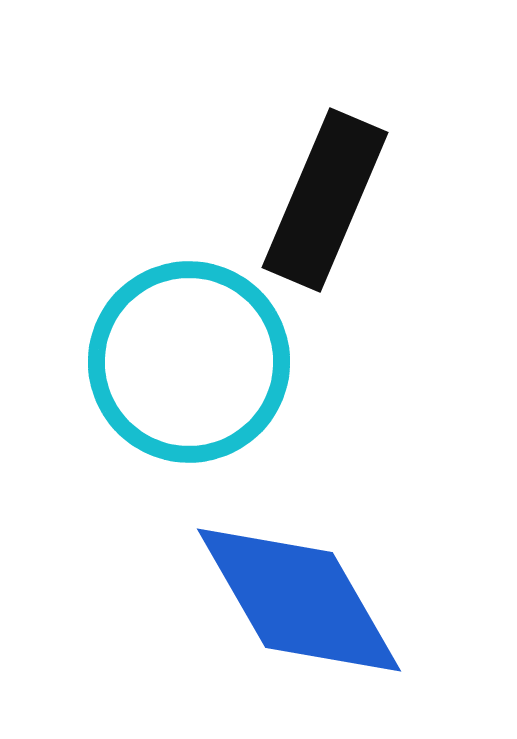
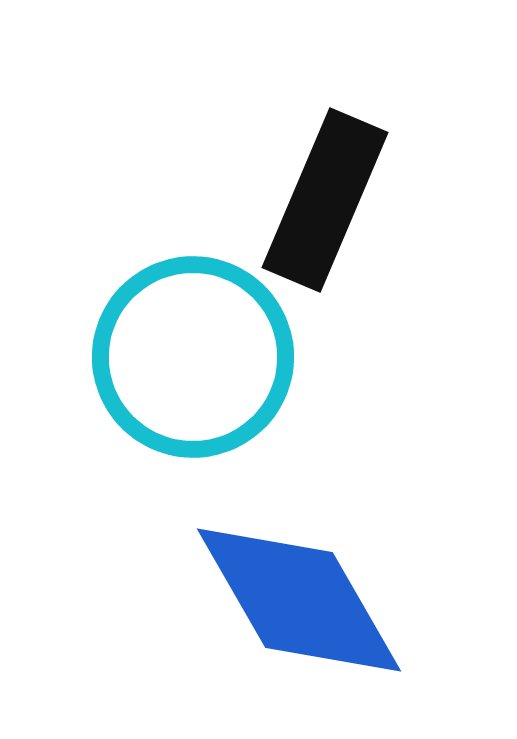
cyan circle: moved 4 px right, 5 px up
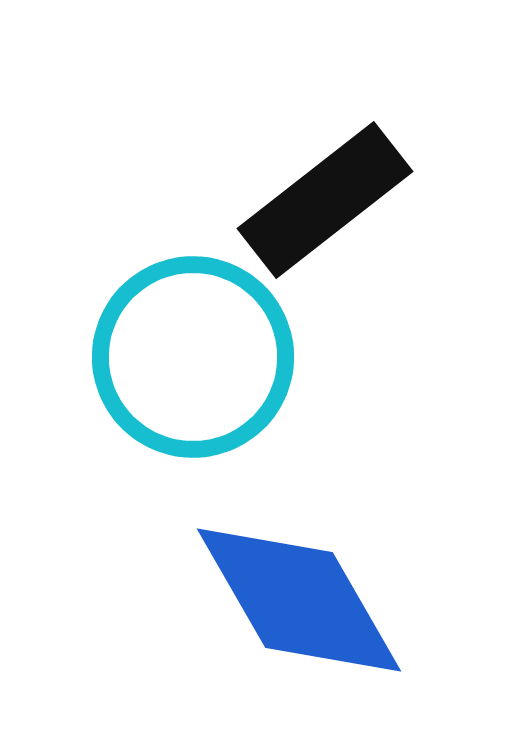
black rectangle: rotated 29 degrees clockwise
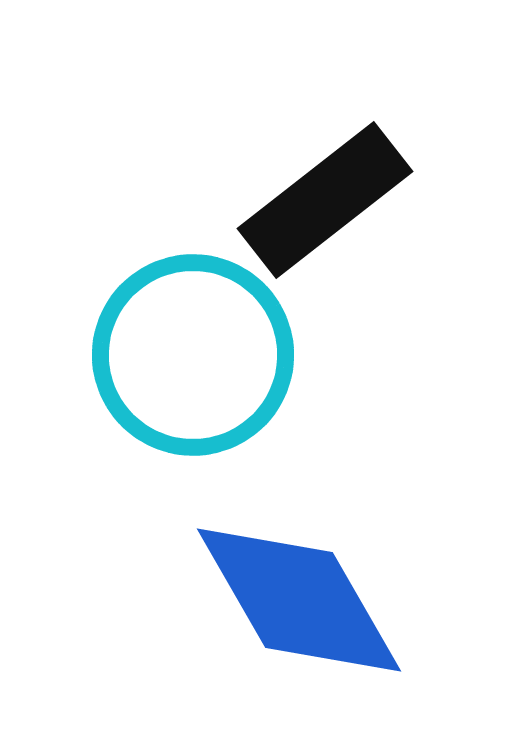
cyan circle: moved 2 px up
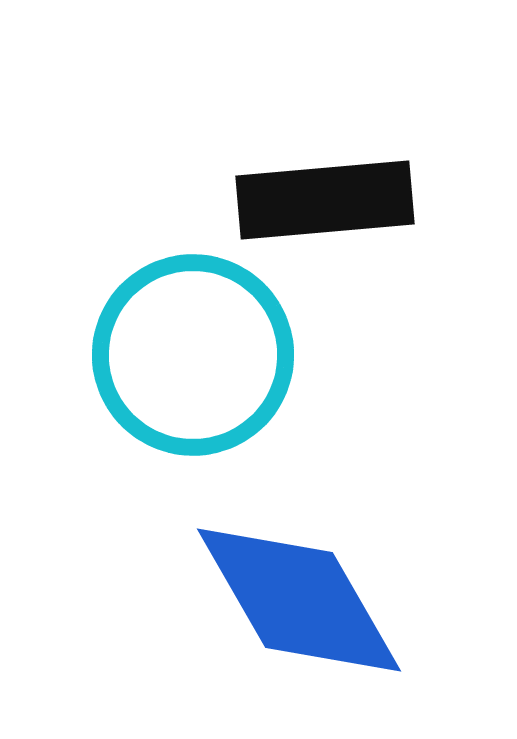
black rectangle: rotated 33 degrees clockwise
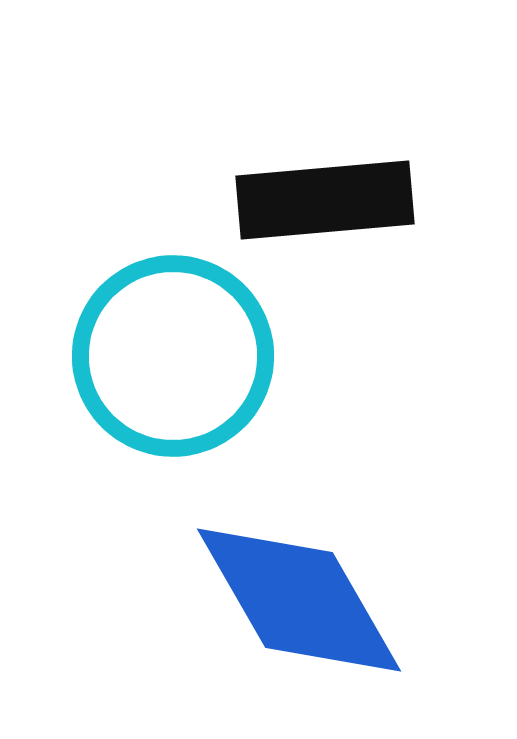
cyan circle: moved 20 px left, 1 px down
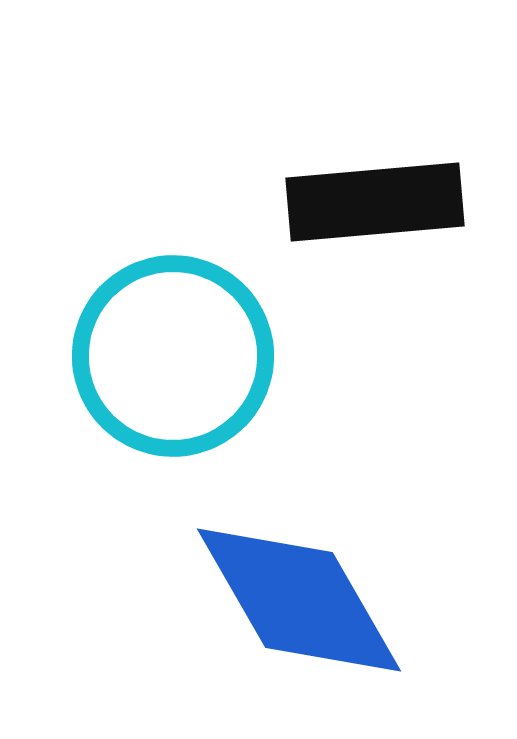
black rectangle: moved 50 px right, 2 px down
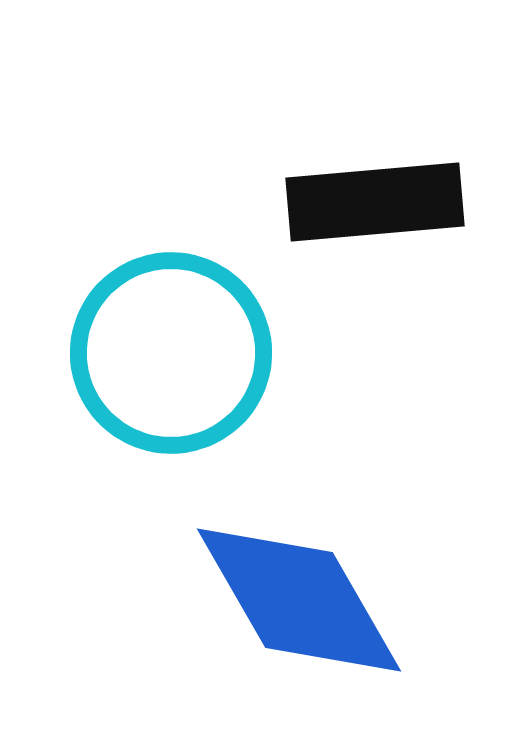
cyan circle: moved 2 px left, 3 px up
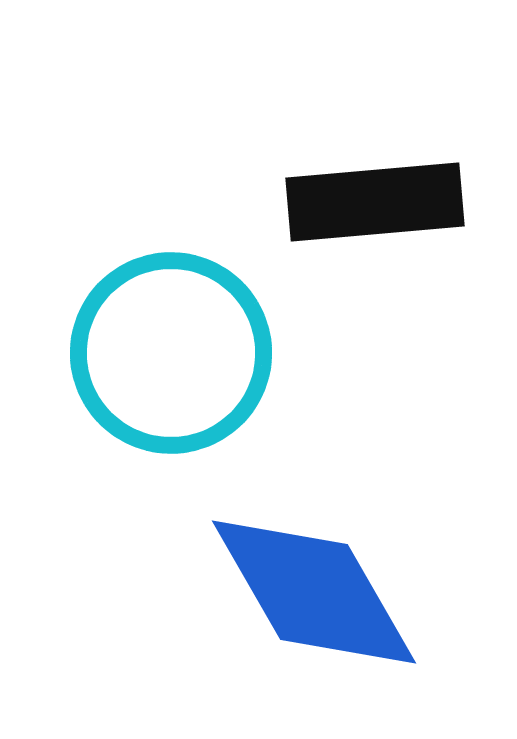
blue diamond: moved 15 px right, 8 px up
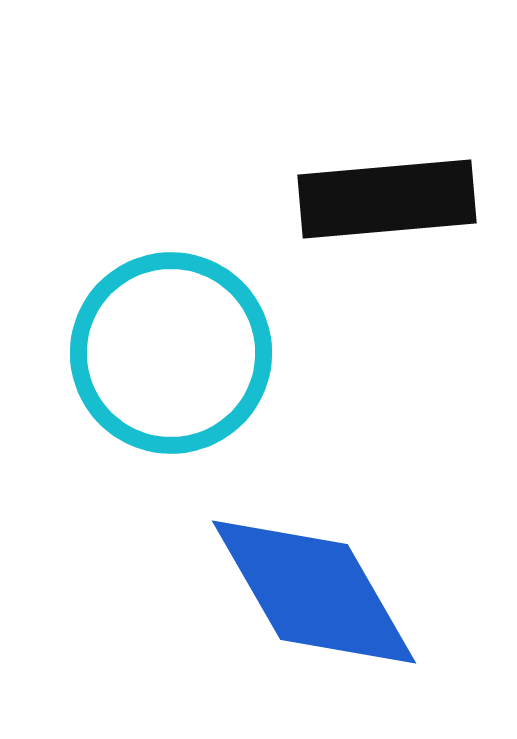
black rectangle: moved 12 px right, 3 px up
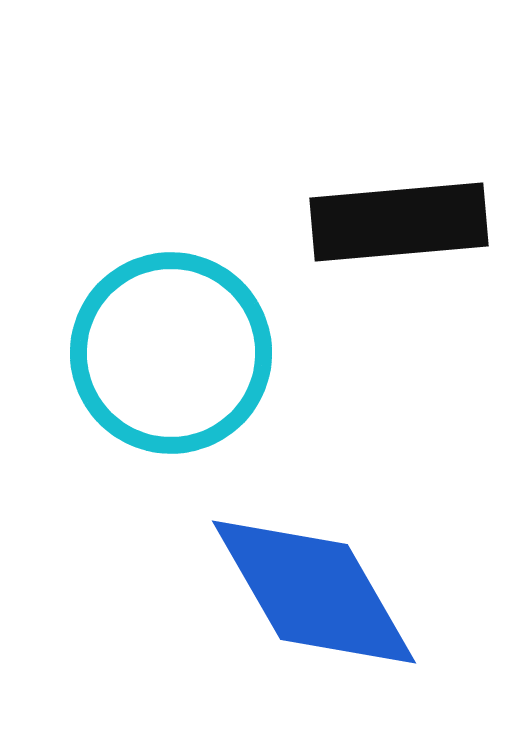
black rectangle: moved 12 px right, 23 px down
